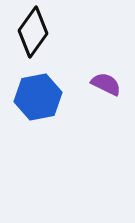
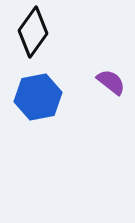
purple semicircle: moved 5 px right, 2 px up; rotated 12 degrees clockwise
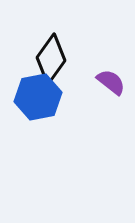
black diamond: moved 18 px right, 27 px down
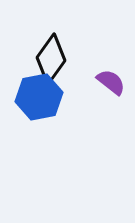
blue hexagon: moved 1 px right
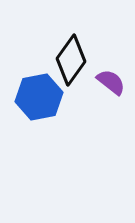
black diamond: moved 20 px right, 1 px down
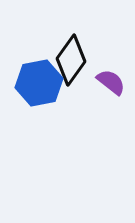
blue hexagon: moved 14 px up
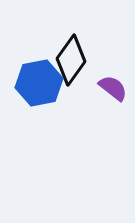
purple semicircle: moved 2 px right, 6 px down
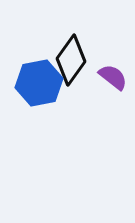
purple semicircle: moved 11 px up
